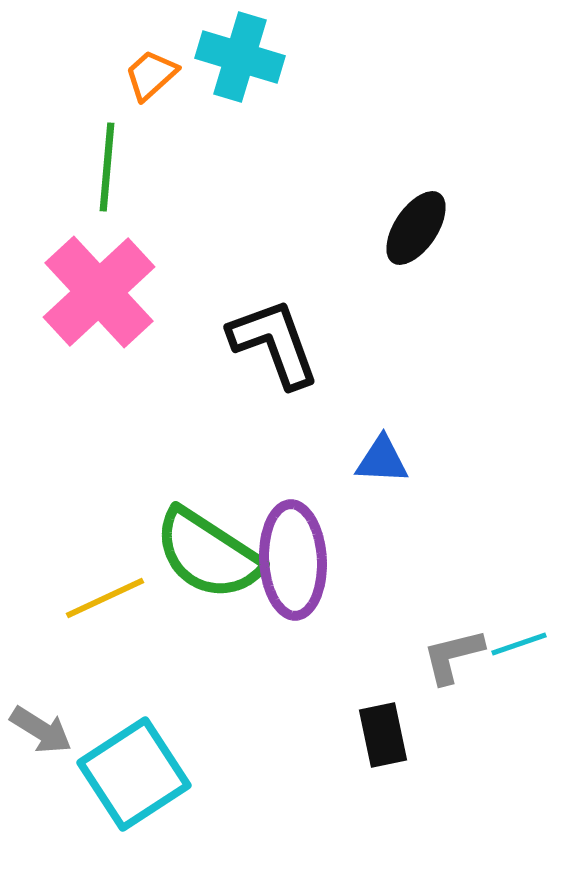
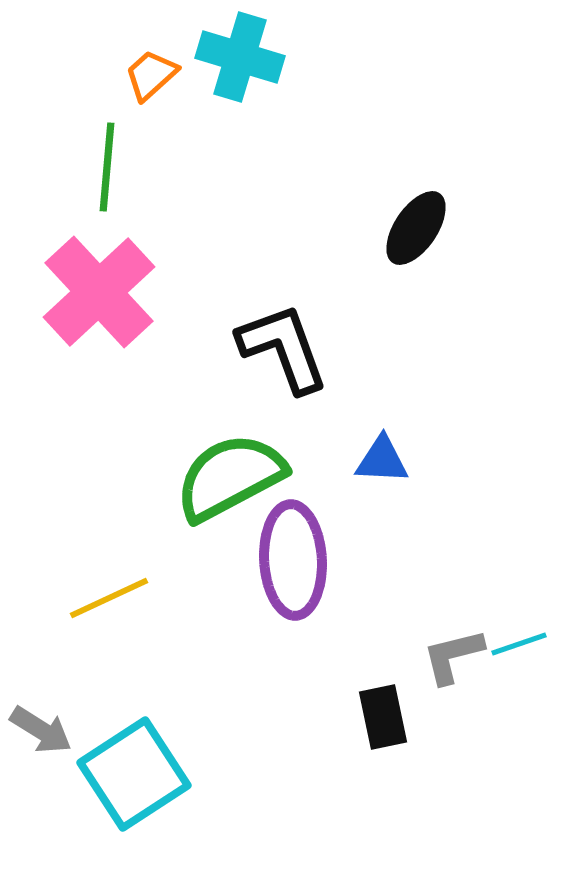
black L-shape: moved 9 px right, 5 px down
green semicircle: moved 22 px right, 77 px up; rotated 119 degrees clockwise
yellow line: moved 4 px right
black rectangle: moved 18 px up
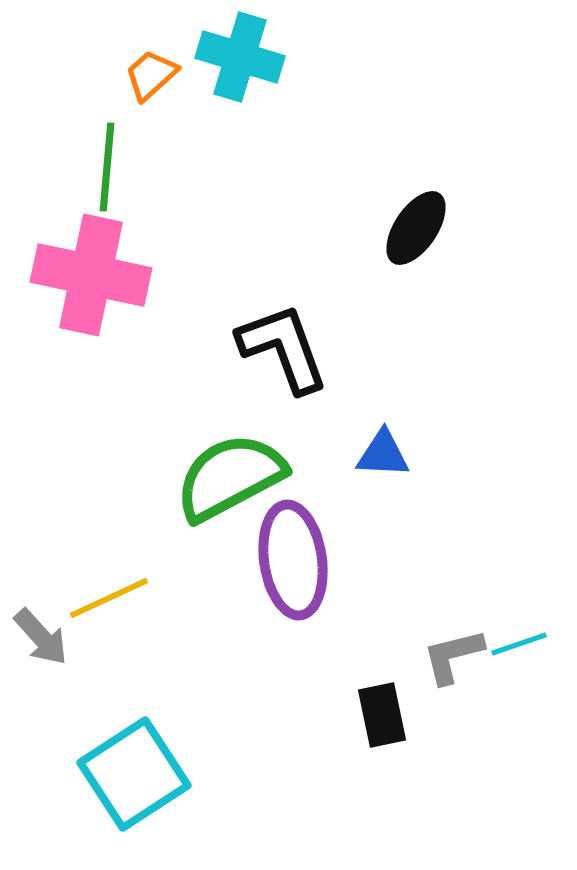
pink cross: moved 8 px left, 17 px up; rotated 35 degrees counterclockwise
blue triangle: moved 1 px right, 6 px up
purple ellipse: rotated 5 degrees counterclockwise
black rectangle: moved 1 px left, 2 px up
gray arrow: moved 93 px up; rotated 16 degrees clockwise
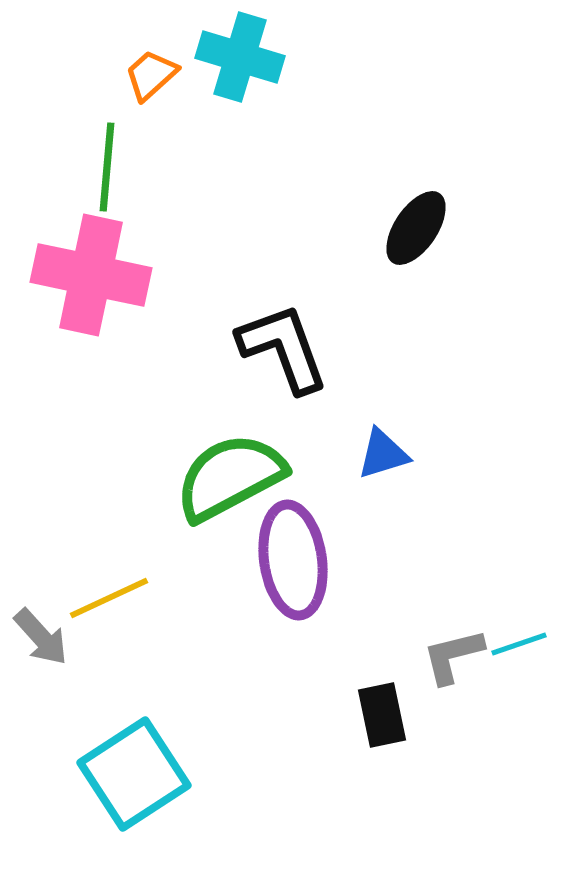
blue triangle: rotated 20 degrees counterclockwise
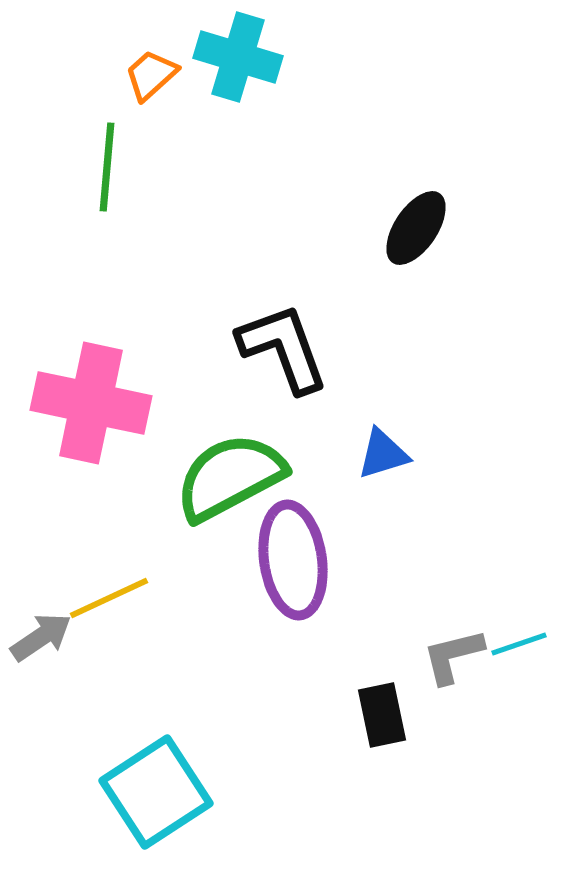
cyan cross: moved 2 px left
pink cross: moved 128 px down
gray arrow: rotated 82 degrees counterclockwise
cyan square: moved 22 px right, 18 px down
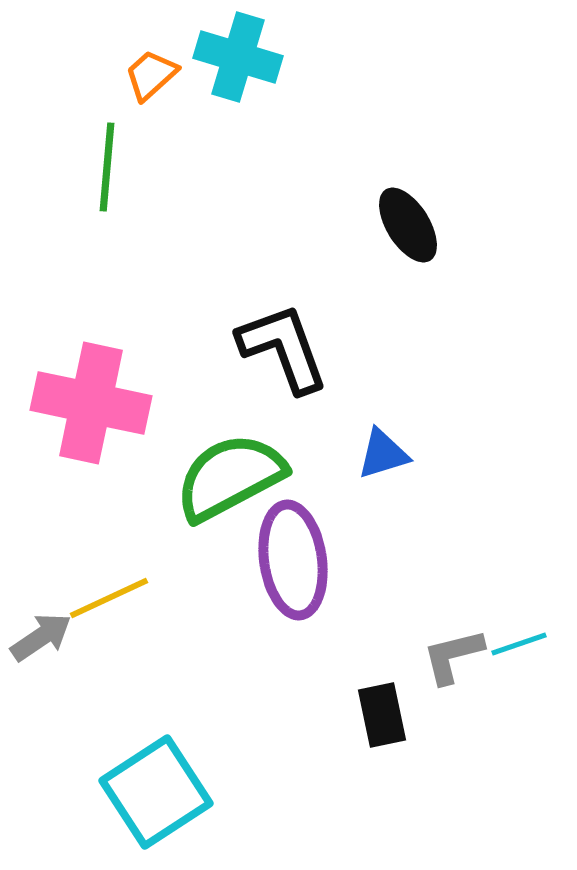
black ellipse: moved 8 px left, 3 px up; rotated 66 degrees counterclockwise
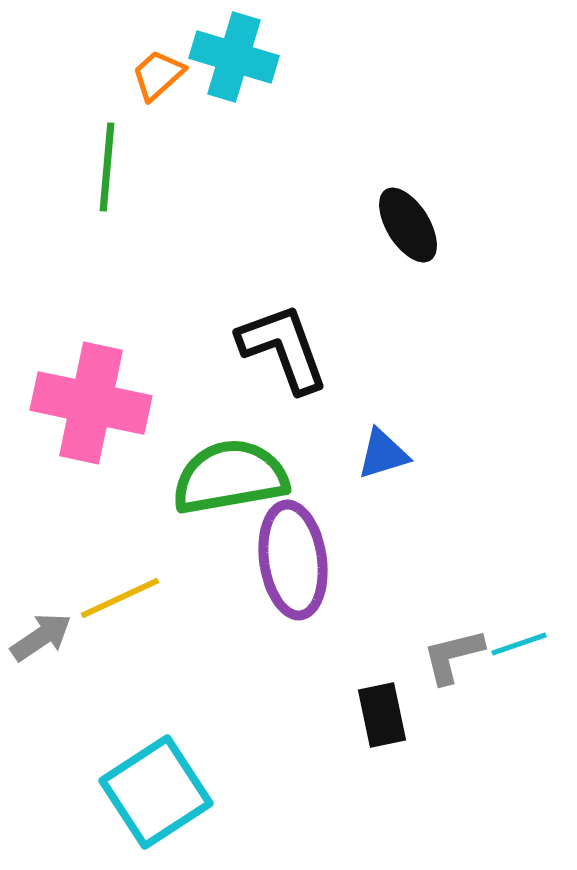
cyan cross: moved 4 px left
orange trapezoid: moved 7 px right
green semicircle: rotated 18 degrees clockwise
yellow line: moved 11 px right
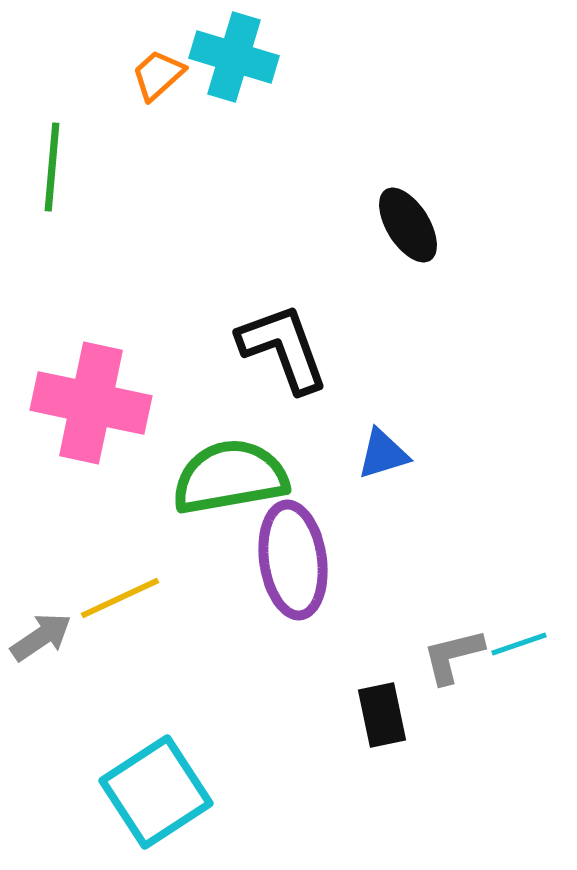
green line: moved 55 px left
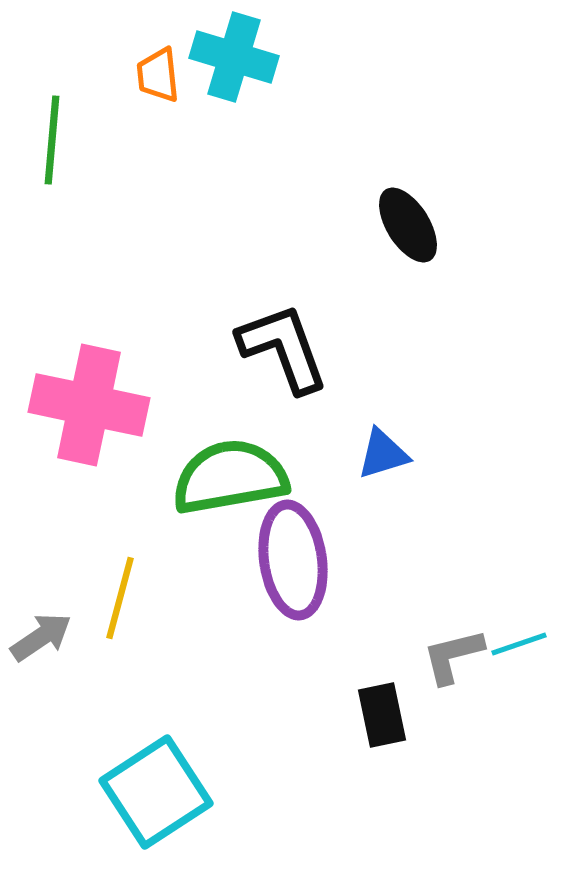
orange trapezoid: rotated 54 degrees counterclockwise
green line: moved 27 px up
pink cross: moved 2 px left, 2 px down
yellow line: rotated 50 degrees counterclockwise
